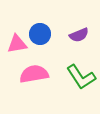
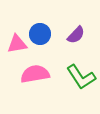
purple semicircle: moved 3 px left; rotated 24 degrees counterclockwise
pink semicircle: moved 1 px right
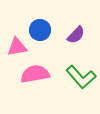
blue circle: moved 4 px up
pink triangle: moved 3 px down
green L-shape: rotated 8 degrees counterclockwise
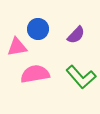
blue circle: moved 2 px left, 1 px up
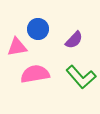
purple semicircle: moved 2 px left, 5 px down
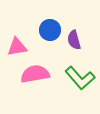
blue circle: moved 12 px right, 1 px down
purple semicircle: rotated 120 degrees clockwise
green L-shape: moved 1 px left, 1 px down
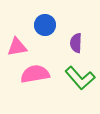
blue circle: moved 5 px left, 5 px up
purple semicircle: moved 2 px right, 3 px down; rotated 18 degrees clockwise
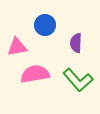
green L-shape: moved 2 px left, 2 px down
